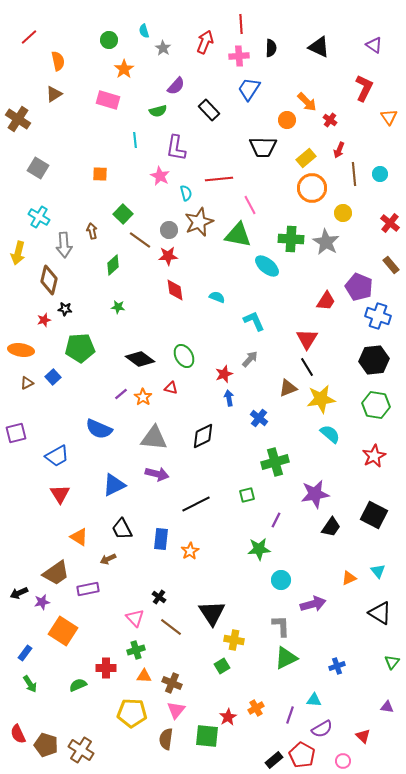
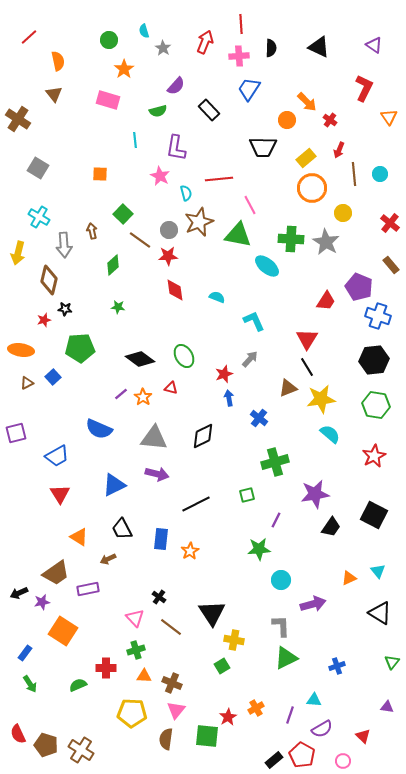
brown triangle at (54, 94): rotated 36 degrees counterclockwise
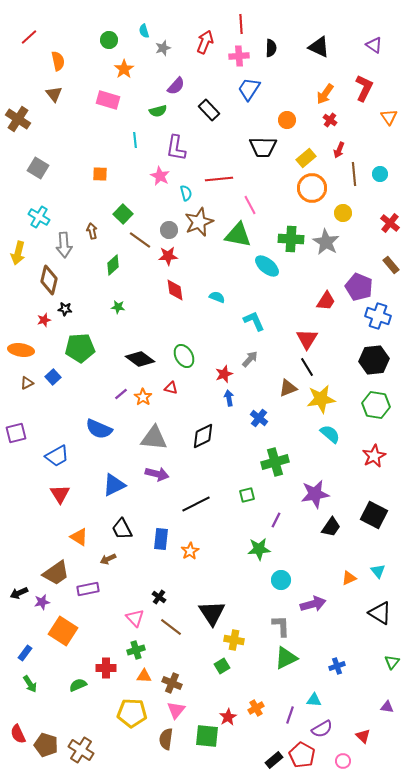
gray star at (163, 48): rotated 21 degrees clockwise
orange arrow at (307, 102): moved 18 px right, 8 px up; rotated 80 degrees clockwise
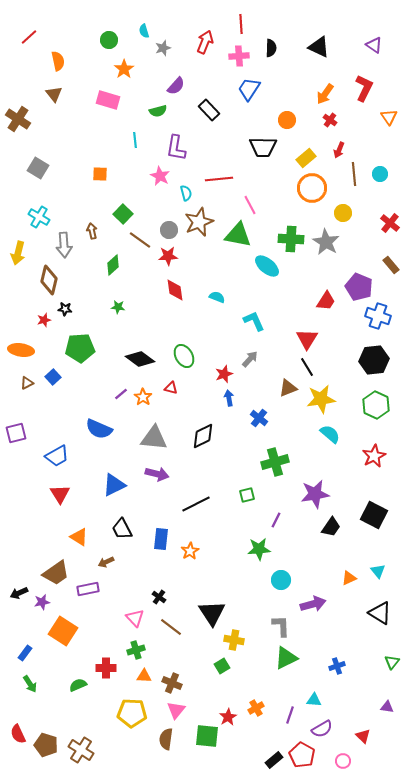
green hexagon at (376, 405): rotated 16 degrees clockwise
brown arrow at (108, 559): moved 2 px left, 3 px down
